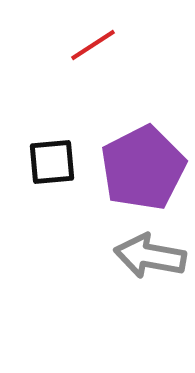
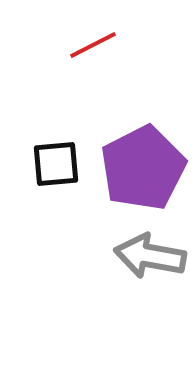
red line: rotated 6 degrees clockwise
black square: moved 4 px right, 2 px down
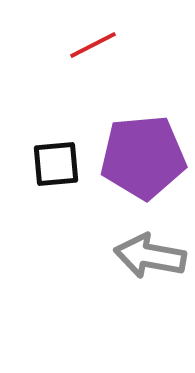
purple pentagon: moved 11 px up; rotated 22 degrees clockwise
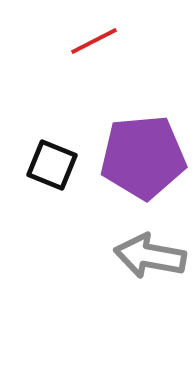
red line: moved 1 px right, 4 px up
black square: moved 4 px left, 1 px down; rotated 27 degrees clockwise
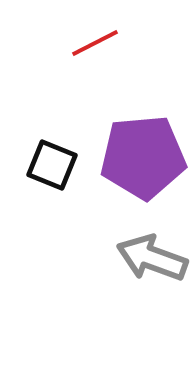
red line: moved 1 px right, 2 px down
gray arrow: moved 2 px right, 2 px down; rotated 10 degrees clockwise
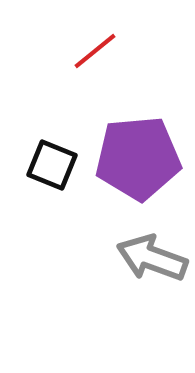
red line: moved 8 px down; rotated 12 degrees counterclockwise
purple pentagon: moved 5 px left, 1 px down
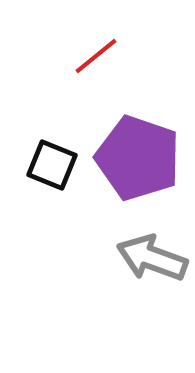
red line: moved 1 px right, 5 px down
purple pentagon: rotated 24 degrees clockwise
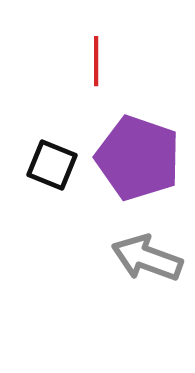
red line: moved 5 px down; rotated 51 degrees counterclockwise
gray arrow: moved 5 px left
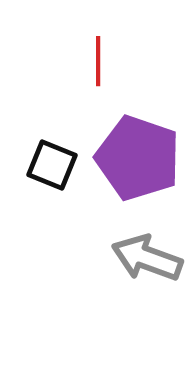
red line: moved 2 px right
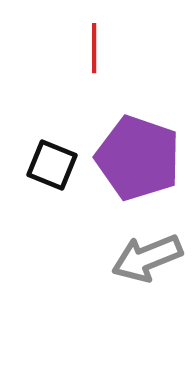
red line: moved 4 px left, 13 px up
gray arrow: rotated 42 degrees counterclockwise
